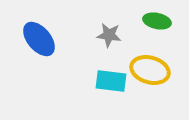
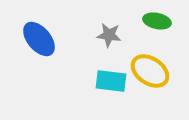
yellow ellipse: moved 1 px down; rotated 18 degrees clockwise
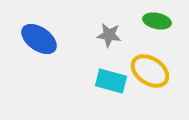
blue ellipse: rotated 15 degrees counterclockwise
cyan rectangle: rotated 8 degrees clockwise
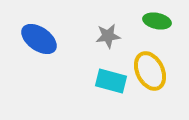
gray star: moved 1 px left, 1 px down; rotated 15 degrees counterclockwise
yellow ellipse: rotated 30 degrees clockwise
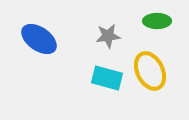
green ellipse: rotated 12 degrees counterclockwise
cyan rectangle: moved 4 px left, 3 px up
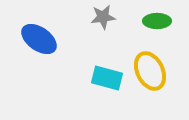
gray star: moved 5 px left, 19 px up
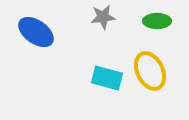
blue ellipse: moved 3 px left, 7 px up
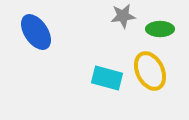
gray star: moved 20 px right, 1 px up
green ellipse: moved 3 px right, 8 px down
blue ellipse: rotated 21 degrees clockwise
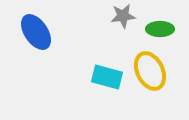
cyan rectangle: moved 1 px up
